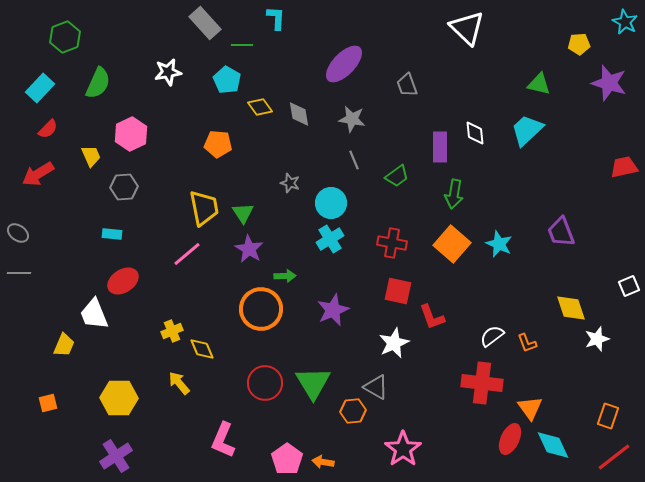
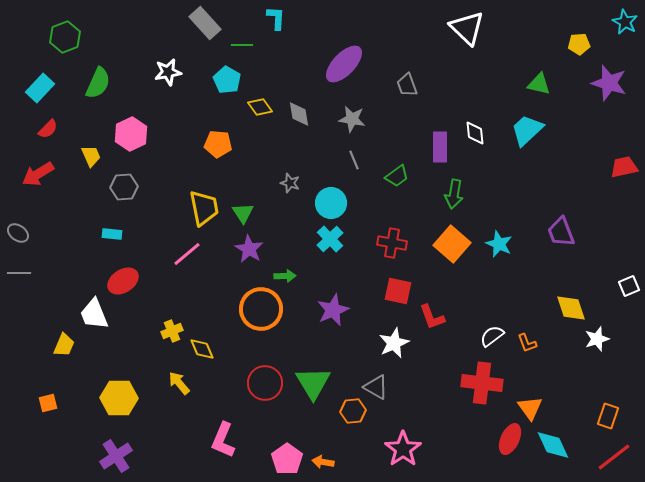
cyan cross at (330, 239): rotated 12 degrees counterclockwise
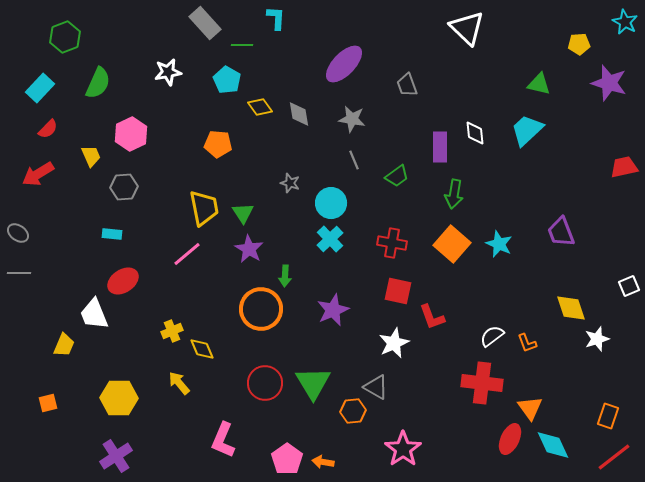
green arrow at (285, 276): rotated 95 degrees clockwise
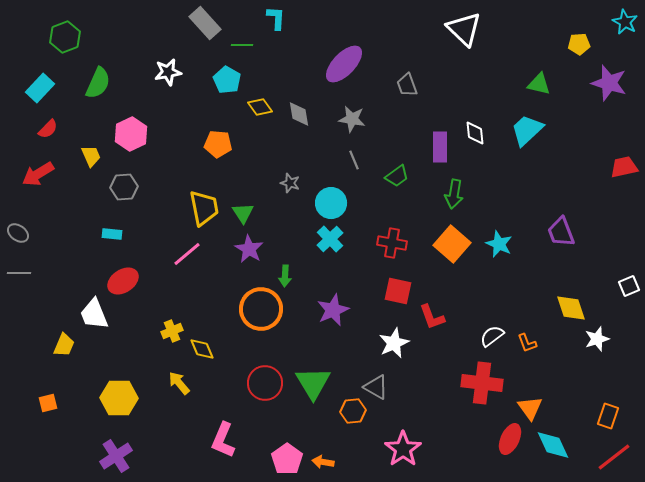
white triangle at (467, 28): moved 3 px left, 1 px down
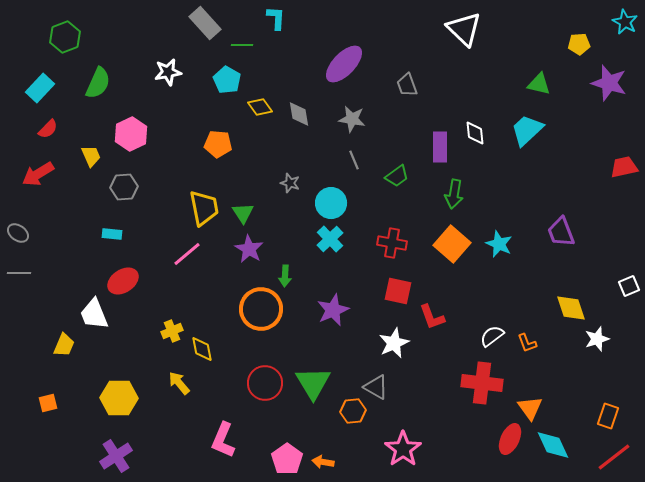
yellow diamond at (202, 349): rotated 12 degrees clockwise
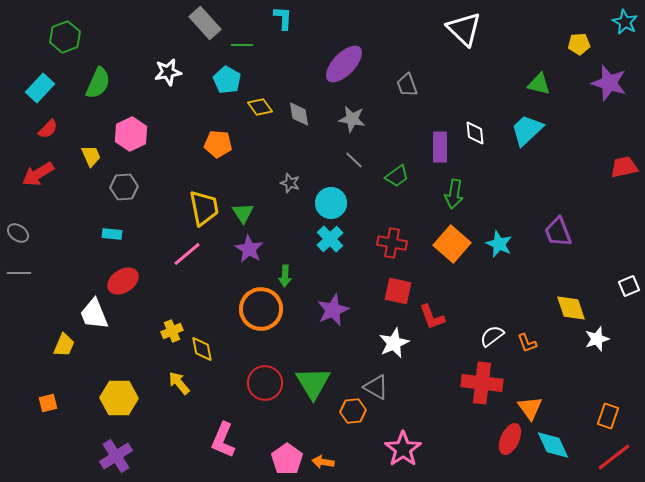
cyan L-shape at (276, 18): moved 7 px right
gray line at (354, 160): rotated 24 degrees counterclockwise
purple trapezoid at (561, 232): moved 3 px left
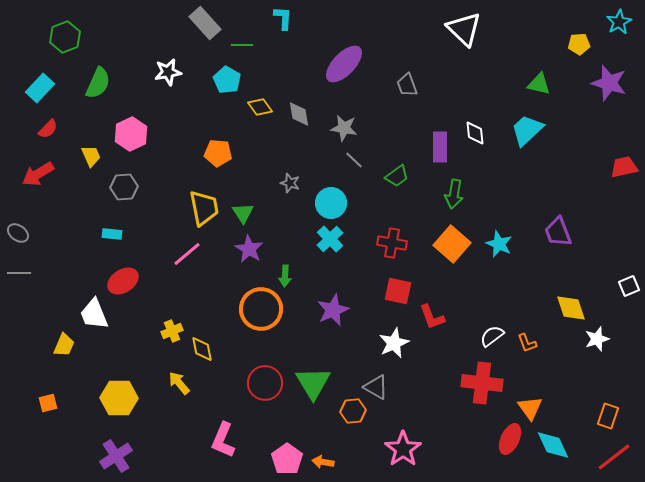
cyan star at (625, 22): moved 6 px left; rotated 15 degrees clockwise
gray star at (352, 119): moved 8 px left, 9 px down
orange pentagon at (218, 144): moved 9 px down
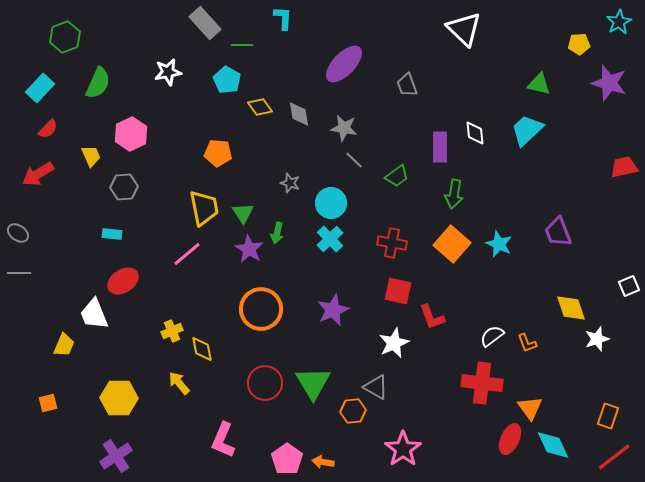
green arrow at (285, 276): moved 8 px left, 43 px up; rotated 10 degrees clockwise
